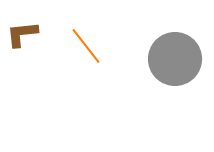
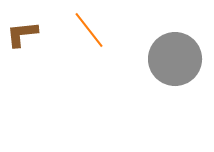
orange line: moved 3 px right, 16 px up
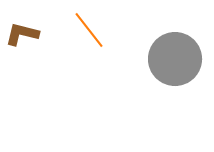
brown L-shape: rotated 20 degrees clockwise
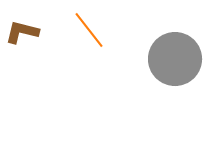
brown L-shape: moved 2 px up
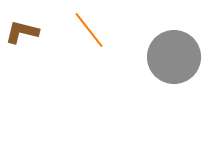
gray circle: moved 1 px left, 2 px up
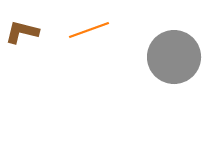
orange line: rotated 72 degrees counterclockwise
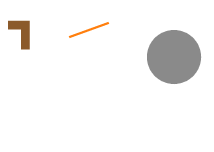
brown L-shape: rotated 76 degrees clockwise
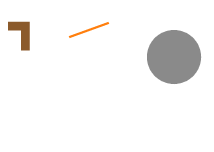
brown L-shape: moved 1 px down
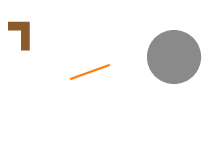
orange line: moved 1 px right, 42 px down
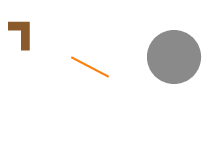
orange line: moved 5 px up; rotated 48 degrees clockwise
